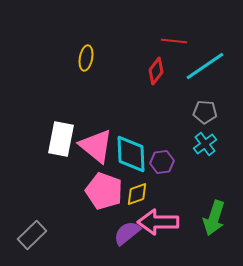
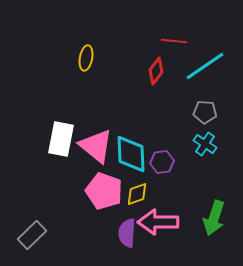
cyan cross: rotated 20 degrees counterclockwise
purple semicircle: rotated 48 degrees counterclockwise
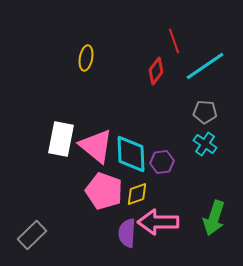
red line: rotated 65 degrees clockwise
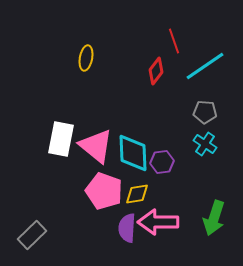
cyan diamond: moved 2 px right, 1 px up
yellow diamond: rotated 10 degrees clockwise
purple semicircle: moved 5 px up
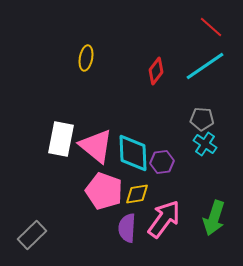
red line: moved 37 px right, 14 px up; rotated 30 degrees counterclockwise
gray pentagon: moved 3 px left, 7 px down
pink arrow: moved 6 px right, 3 px up; rotated 126 degrees clockwise
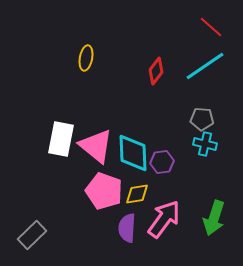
cyan cross: rotated 20 degrees counterclockwise
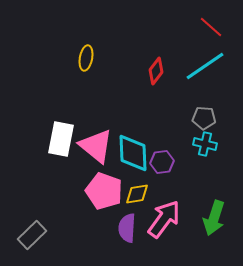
gray pentagon: moved 2 px right, 1 px up
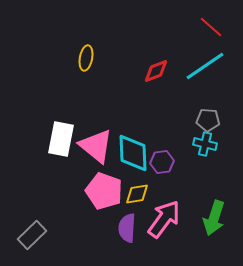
red diamond: rotated 32 degrees clockwise
gray pentagon: moved 4 px right, 2 px down
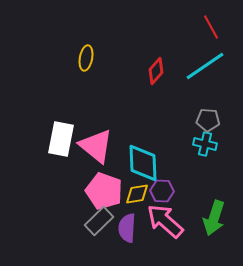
red line: rotated 20 degrees clockwise
red diamond: rotated 28 degrees counterclockwise
cyan diamond: moved 10 px right, 10 px down
purple hexagon: moved 29 px down; rotated 10 degrees clockwise
pink arrow: moved 1 px right, 2 px down; rotated 84 degrees counterclockwise
gray rectangle: moved 67 px right, 14 px up
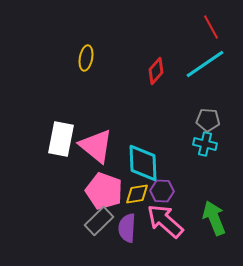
cyan line: moved 2 px up
green arrow: rotated 140 degrees clockwise
